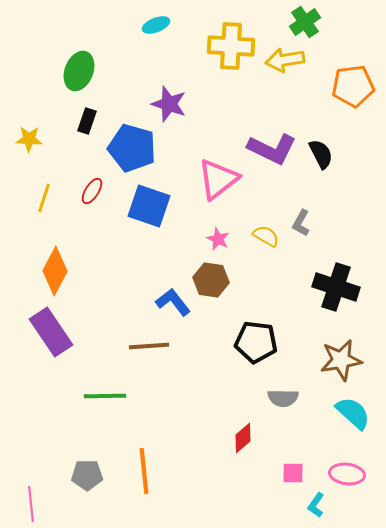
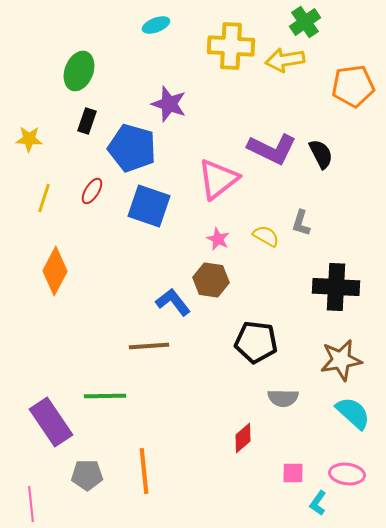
gray L-shape: rotated 12 degrees counterclockwise
black cross: rotated 15 degrees counterclockwise
purple rectangle: moved 90 px down
cyan L-shape: moved 2 px right, 2 px up
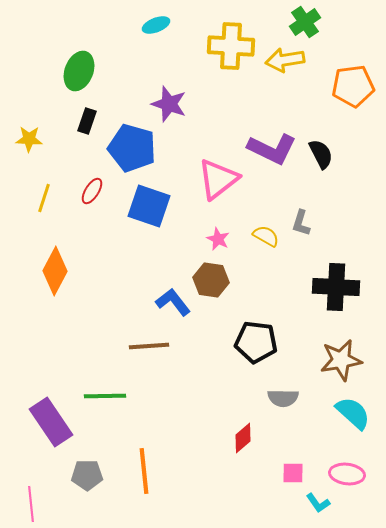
cyan L-shape: rotated 70 degrees counterclockwise
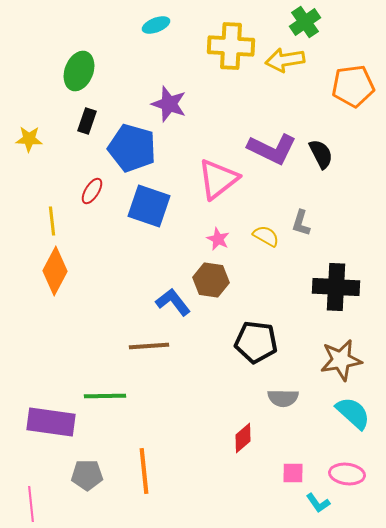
yellow line: moved 8 px right, 23 px down; rotated 24 degrees counterclockwise
purple rectangle: rotated 48 degrees counterclockwise
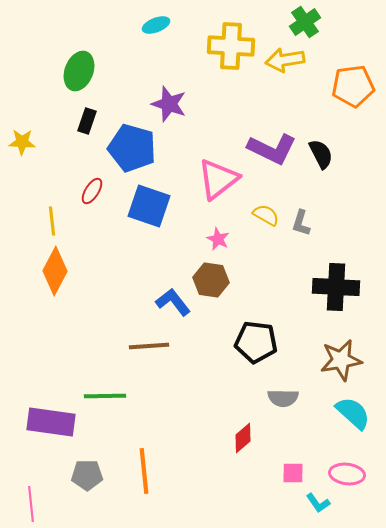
yellow star: moved 7 px left, 3 px down
yellow semicircle: moved 21 px up
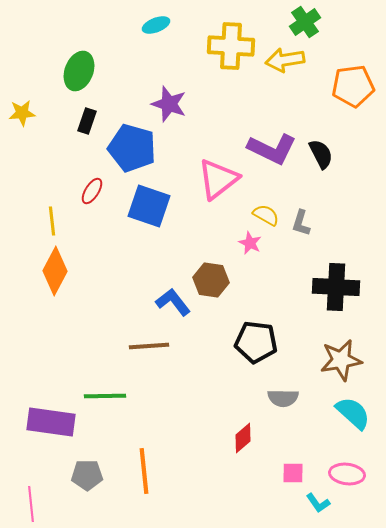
yellow star: moved 29 px up; rotated 8 degrees counterclockwise
pink star: moved 32 px right, 4 px down
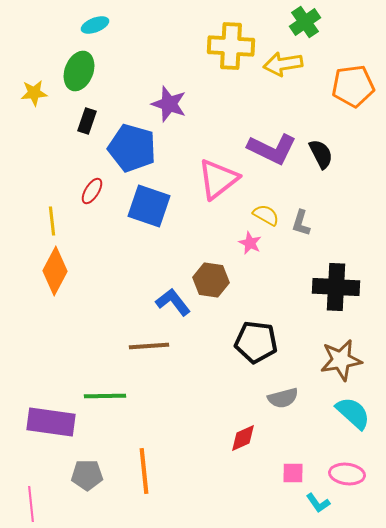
cyan ellipse: moved 61 px left
yellow arrow: moved 2 px left, 4 px down
yellow star: moved 12 px right, 20 px up
gray semicircle: rotated 16 degrees counterclockwise
red diamond: rotated 16 degrees clockwise
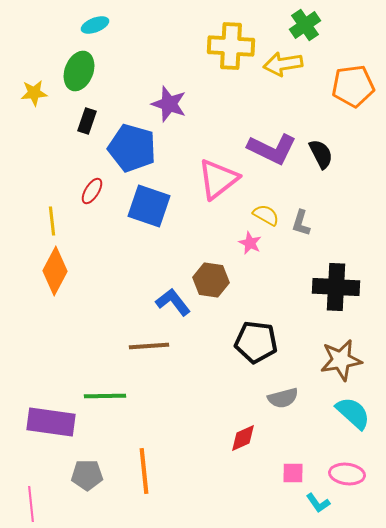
green cross: moved 3 px down
